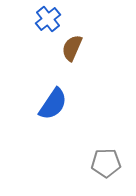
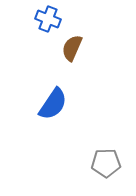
blue cross: rotated 30 degrees counterclockwise
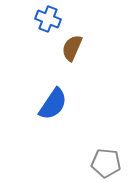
gray pentagon: rotated 8 degrees clockwise
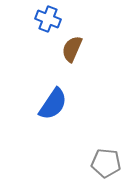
brown semicircle: moved 1 px down
